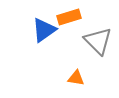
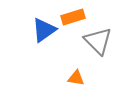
orange rectangle: moved 4 px right
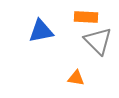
orange rectangle: moved 13 px right; rotated 20 degrees clockwise
blue triangle: moved 3 px left, 1 px down; rotated 24 degrees clockwise
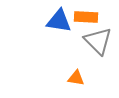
blue triangle: moved 18 px right, 10 px up; rotated 20 degrees clockwise
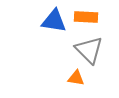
blue triangle: moved 5 px left
gray triangle: moved 9 px left, 9 px down
